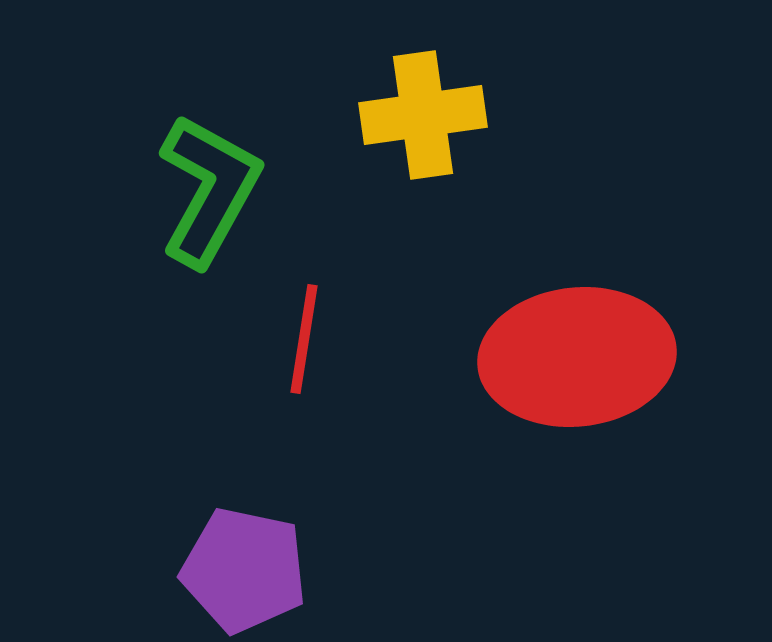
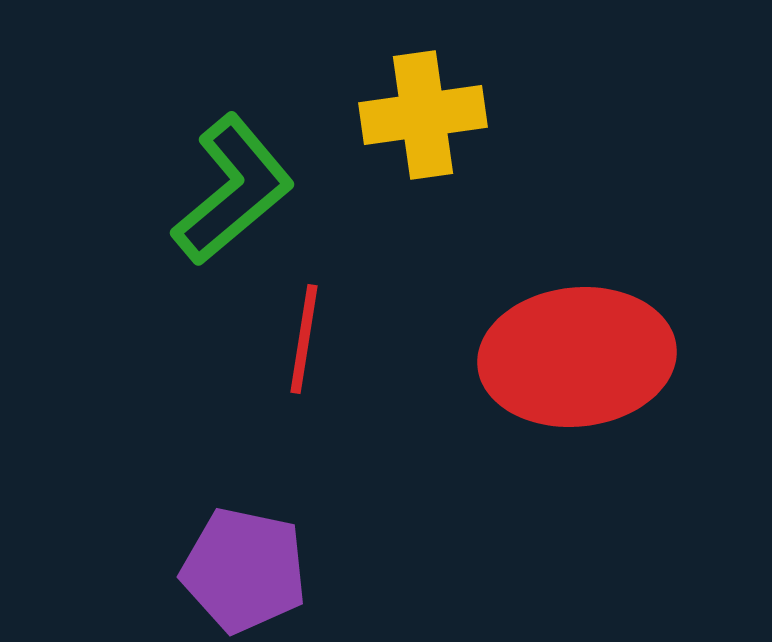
green L-shape: moved 24 px right; rotated 21 degrees clockwise
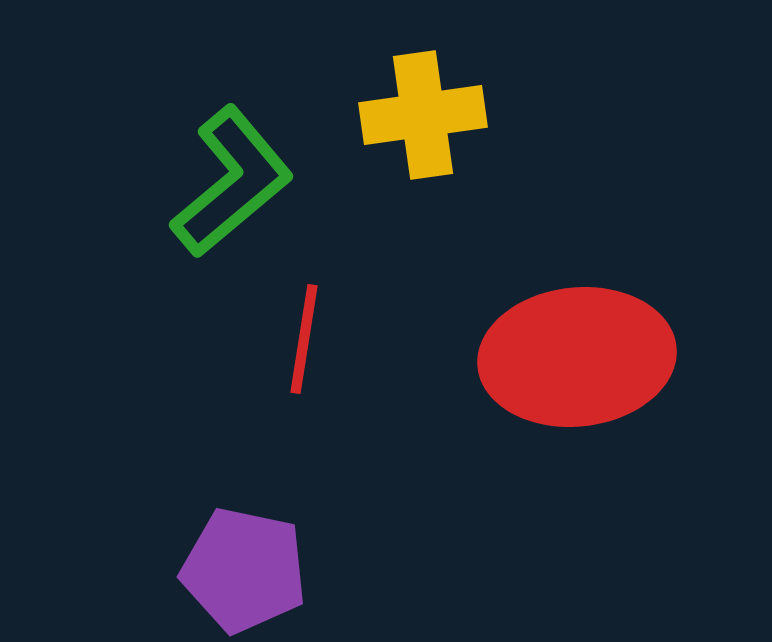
green L-shape: moved 1 px left, 8 px up
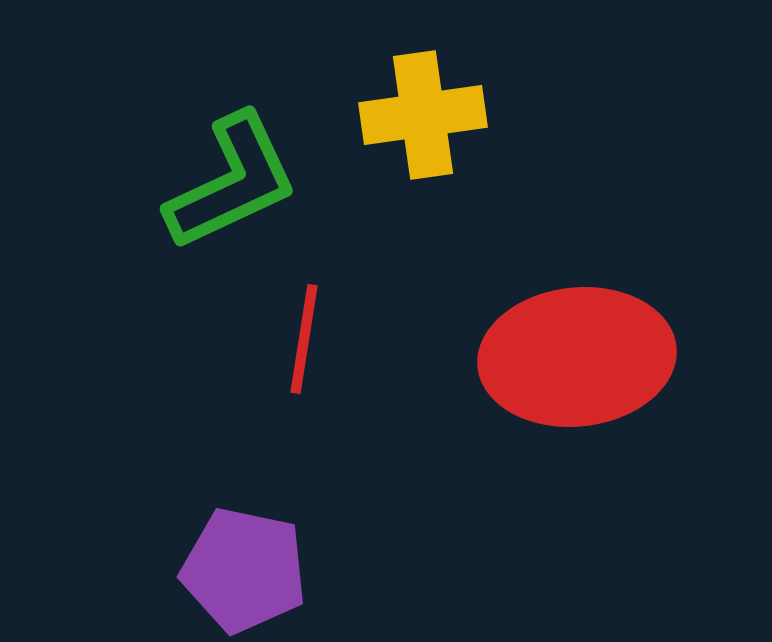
green L-shape: rotated 15 degrees clockwise
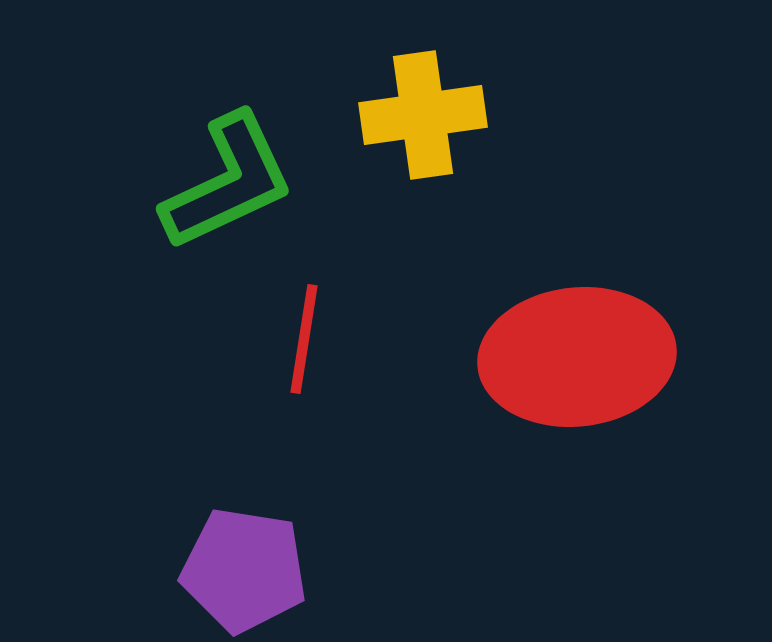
green L-shape: moved 4 px left
purple pentagon: rotated 3 degrees counterclockwise
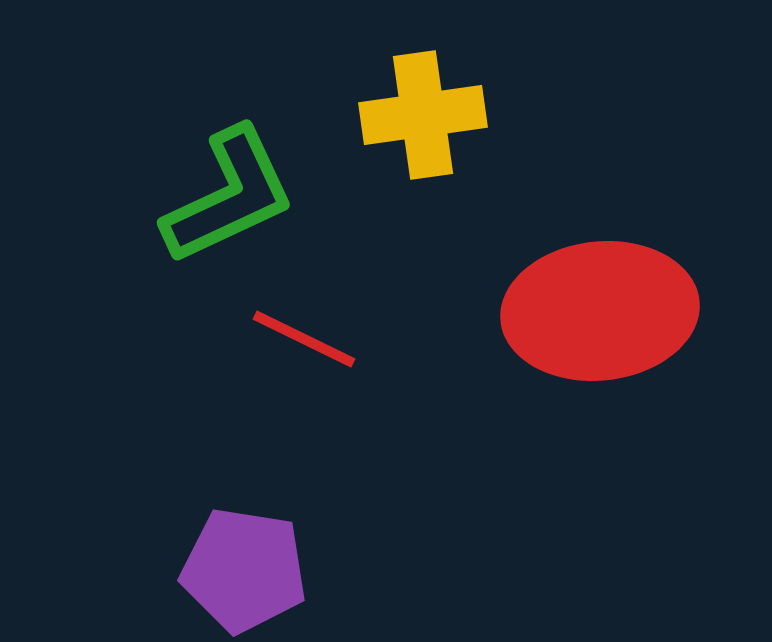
green L-shape: moved 1 px right, 14 px down
red line: rotated 73 degrees counterclockwise
red ellipse: moved 23 px right, 46 px up
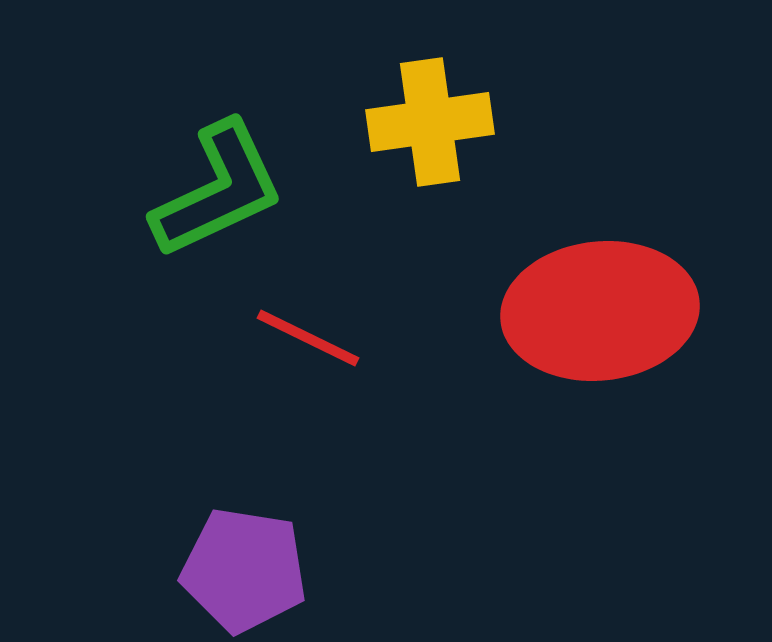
yellow cross: moved 7 px right, 7 px down
green L-shape: moved 11 px left, 6 px up
red line: moved 4 px right, 1 px up
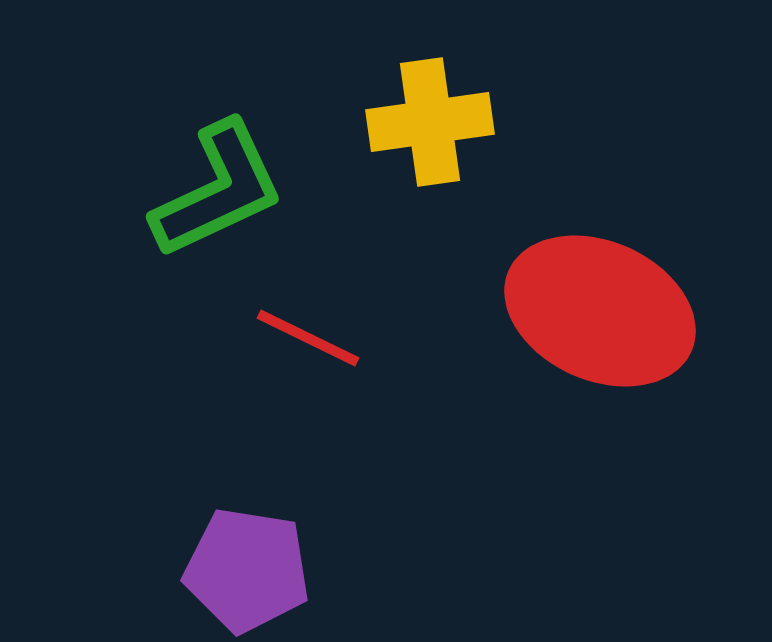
red ellipse: rotated 30 degrees clockwise
purple pentagon: moved 3 px right
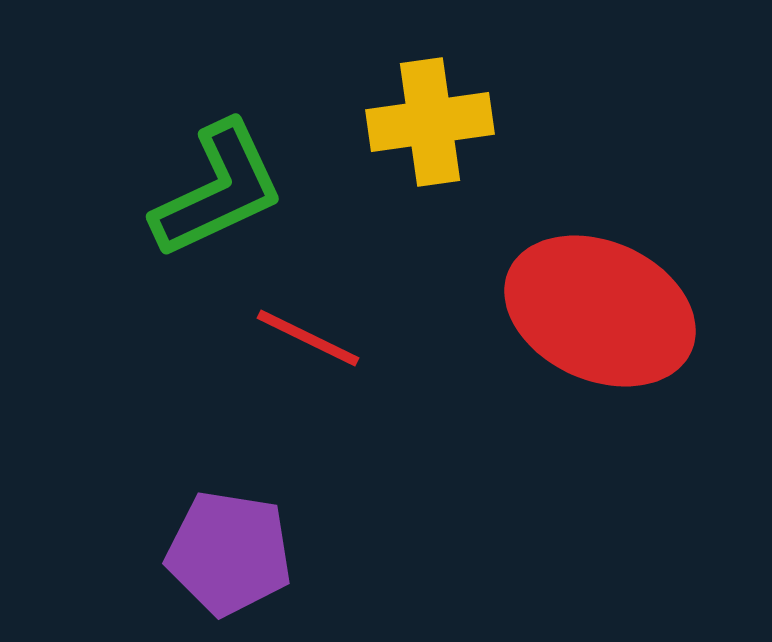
purple pentagon: moved 18 px left, 17 px up
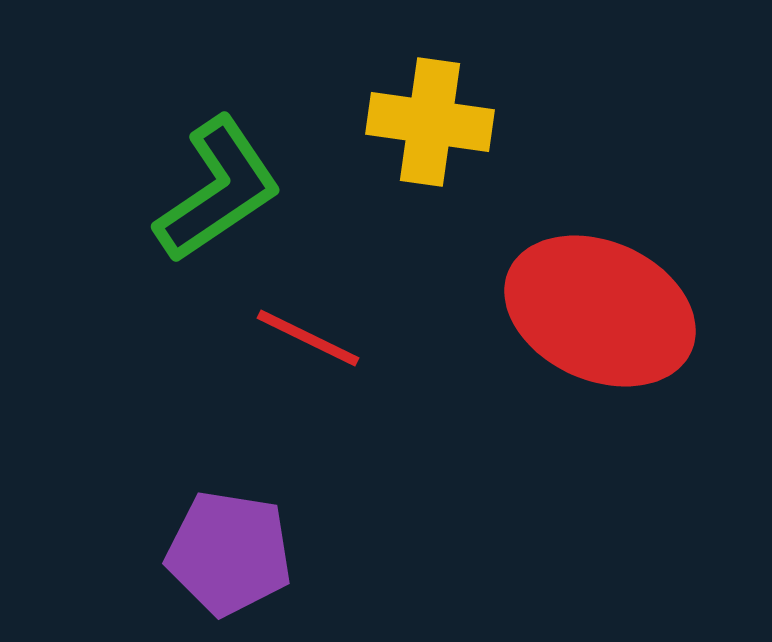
yellow cross: rotated 16 degrees clockwise
green L-shape: rotated 9 degrees counterclockwise
